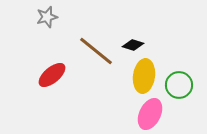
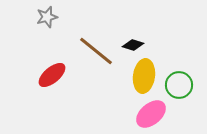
pink ellipse: moved 1 px right; rotated 24 degrees clockwise
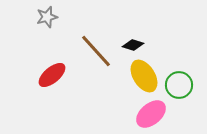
brown line: rotated 9 degrees clockwise
yellow ellipse: rotated 40 degrees counterclockwise
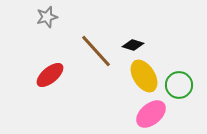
red ellipse: moved 2 px left
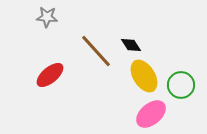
gray star: rotated 20 degrees clockwise
black diamond: moved 2 px left; rotated 40 degrees clockwise
green circle: moved 2 px right
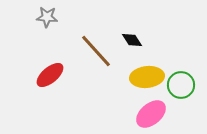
black diamond: moved 1 px right, 5 px up
yellow ellipse: moved 3 px right, 1 px down; rotated 64 degrees counterclockwise
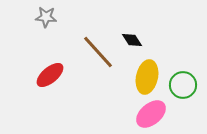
gray star: moved 1 px left
brown line: moved 2 px right, 1 px down
yellow ellipse: rotated 72 degrees counterclockwise
green circle: moved 2 px right
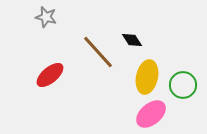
gray star: rotated 10 degrees clockwise
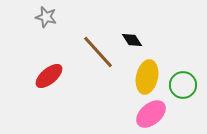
red ellipse: moved 1 px left, 1 px down
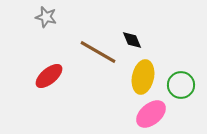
black diamond: rotated 10 degrees clockwise
brown line: rotated 18 degrees counterclockwise
yellow ellipse: moved 4 px left
green circle: moved 2 px left
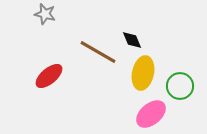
gray star: moved 1 px left, 3 px up
yellow ellipse: moved 4 px up
green circle: moved 1 px left, 1 px down
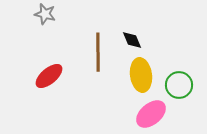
brown line: rotated 60 degrees clockwise
yellow ellipse: moved 2 px left, 2 px down; rotated 20 degrees counterclockwise
green circle: moved 1 px left, 1 px up
